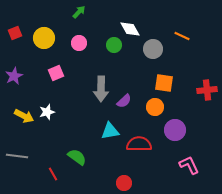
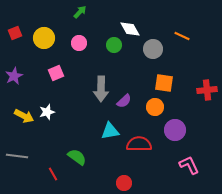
green arrow: moved 1 px right
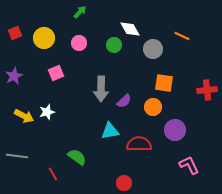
orange circle: moved 2 px left
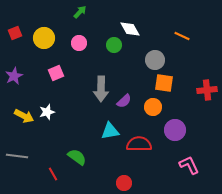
gray circle: moved 2 px right, 11 px down
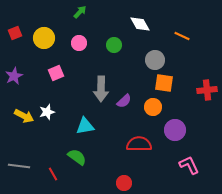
white diamond: moved 10 px right, 5 px up
cyan triangle: moved 25 px left, 5 px up
gray line: moved 2 px right, 10 px down
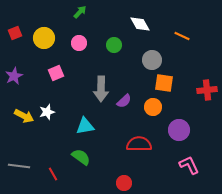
gray circle: moved 3 px left
purple circle: moved 4 px right
green semicircle: moved 4 px right
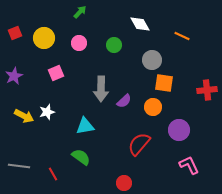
red semicircle: rotated 50 degrees counterclockwise
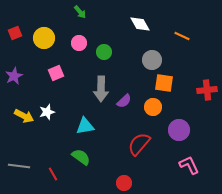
green arrow: rotated 96 degrees clockwise
green circle: moved 10 px left, 7 px down
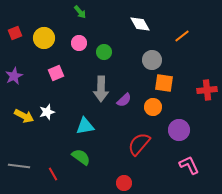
orange line: rotated 63 degrees counterclockwise
purple semicircle: moved 1 px up
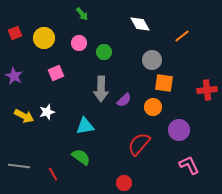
green arrow: moved 2 px right, 2 px down
purple star: rotated 18 degrees counterclockwise
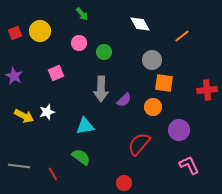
yellow circle: moved 4 px left, 7 px up
